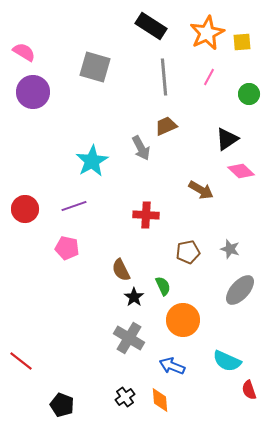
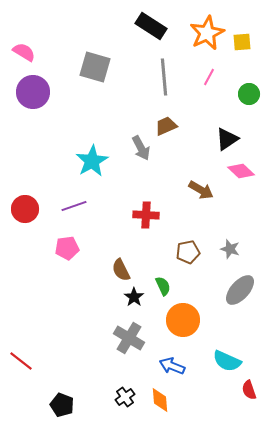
pink pentagon: rotated 20 degrees counterclockwise
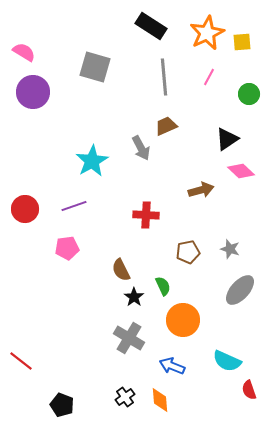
brown arrow: rotated 45 degrees counterclockwise
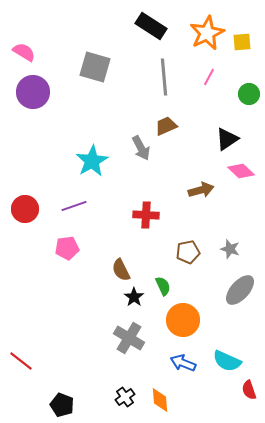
blue arrow: moved 11 px right, 3 px up
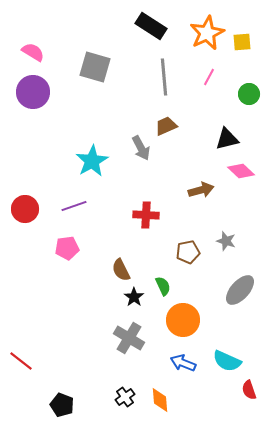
pink semicircle: moved 9 px right
black triangle: rotated 20 degrees clockwise
gray star: moved 4 px left, 8 px up
